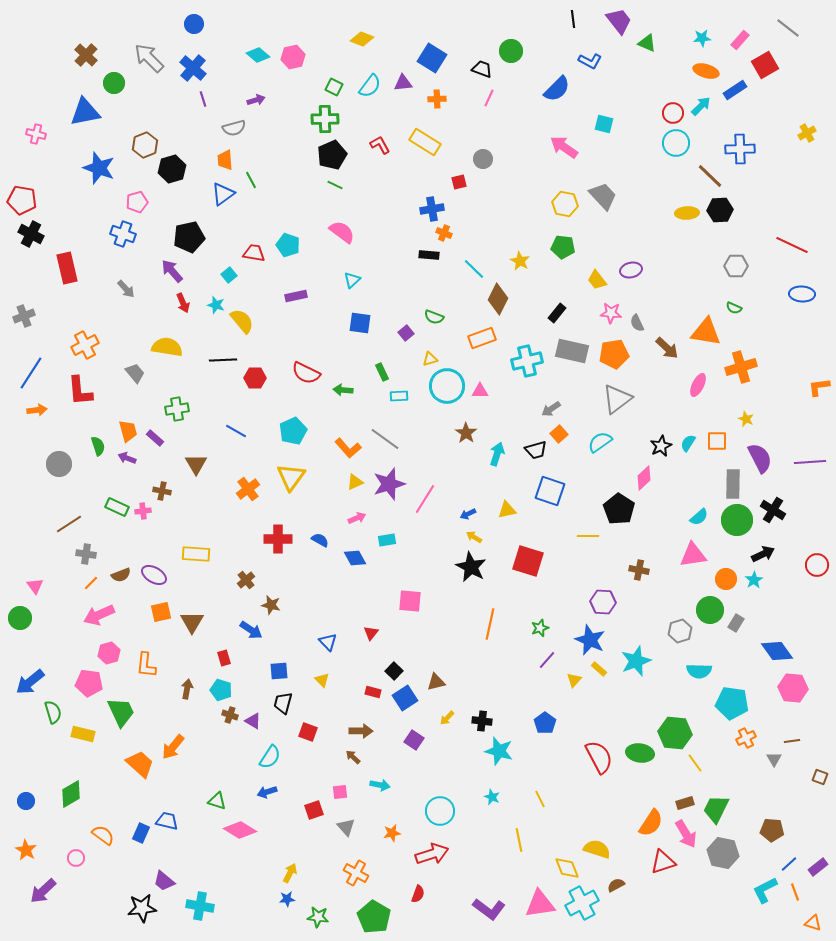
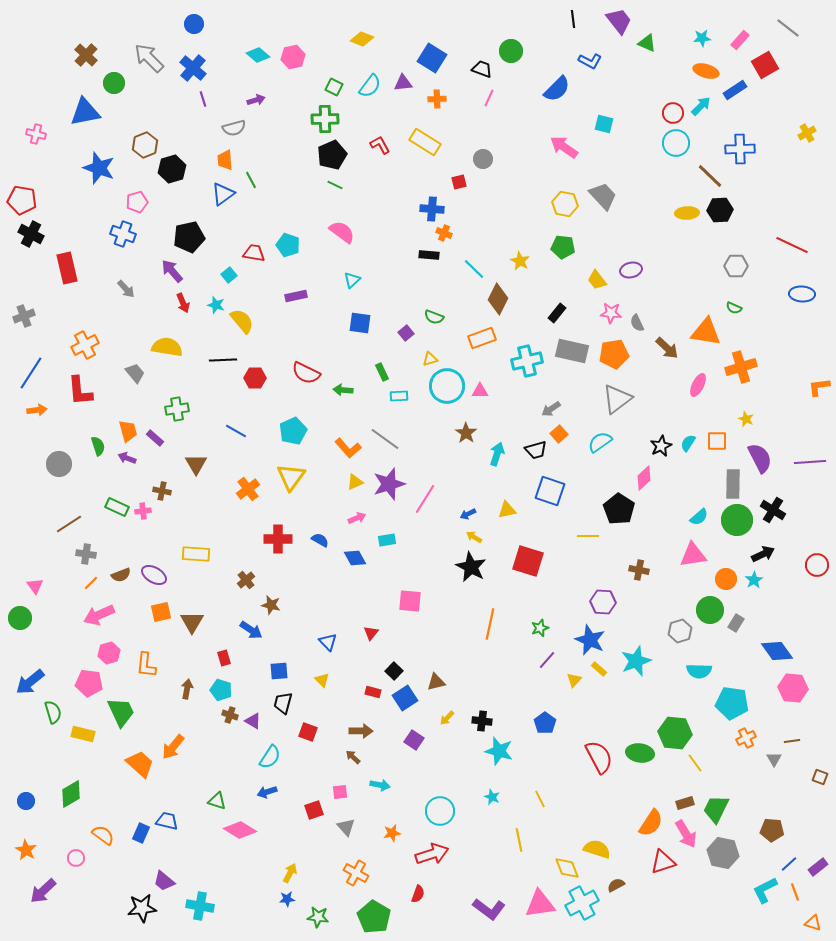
blue cross at (432, 209): rotated 15 degrees clockwise
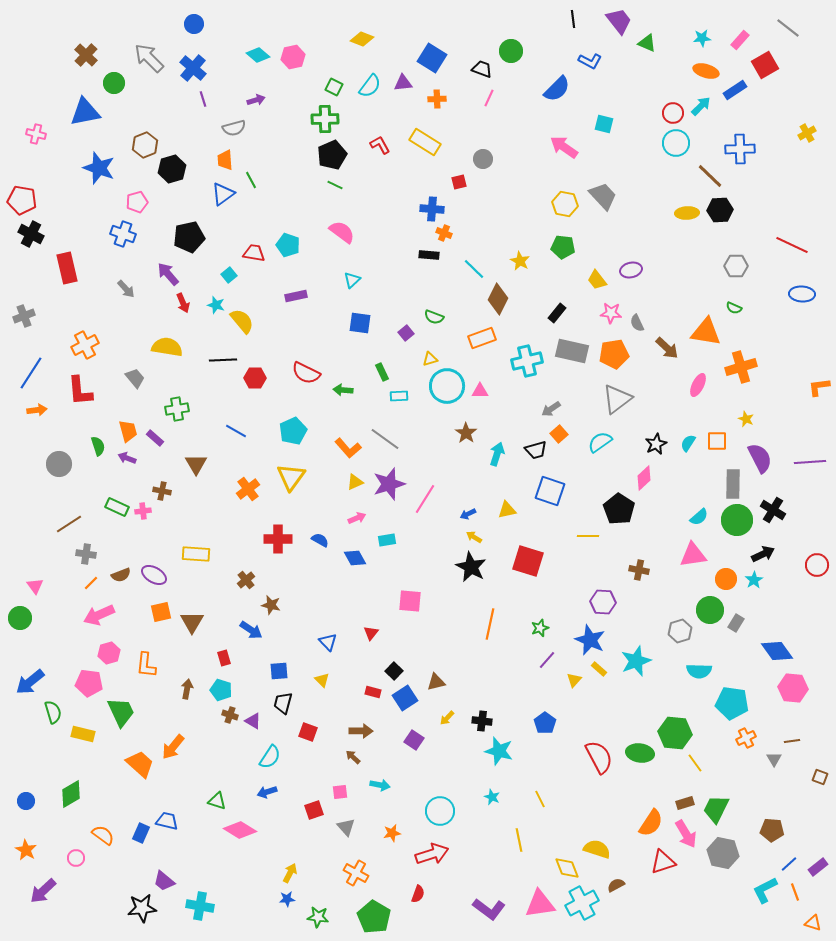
purple arrow at (172, 271): moved 4 px left, 3 px down
gray trapezoid at (135, 373): moved 5 px down
black star at (661, 446): moved 5 px left, 2 px up
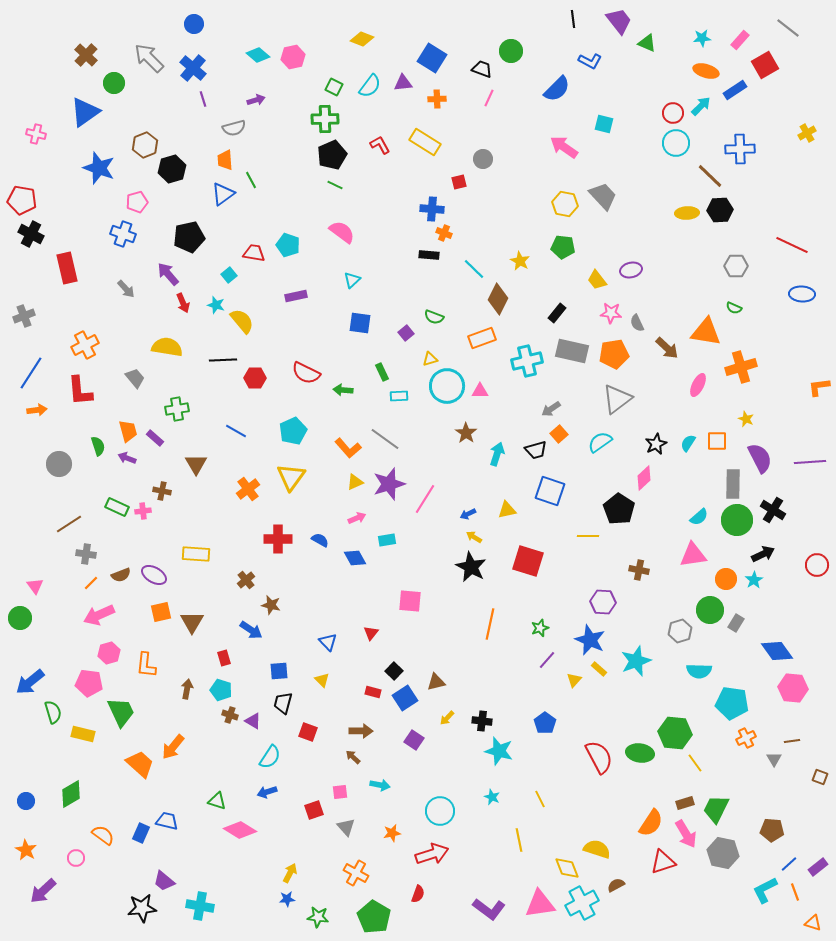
blue triangle at (85, 112): rotated 24 degrees counterclockwise
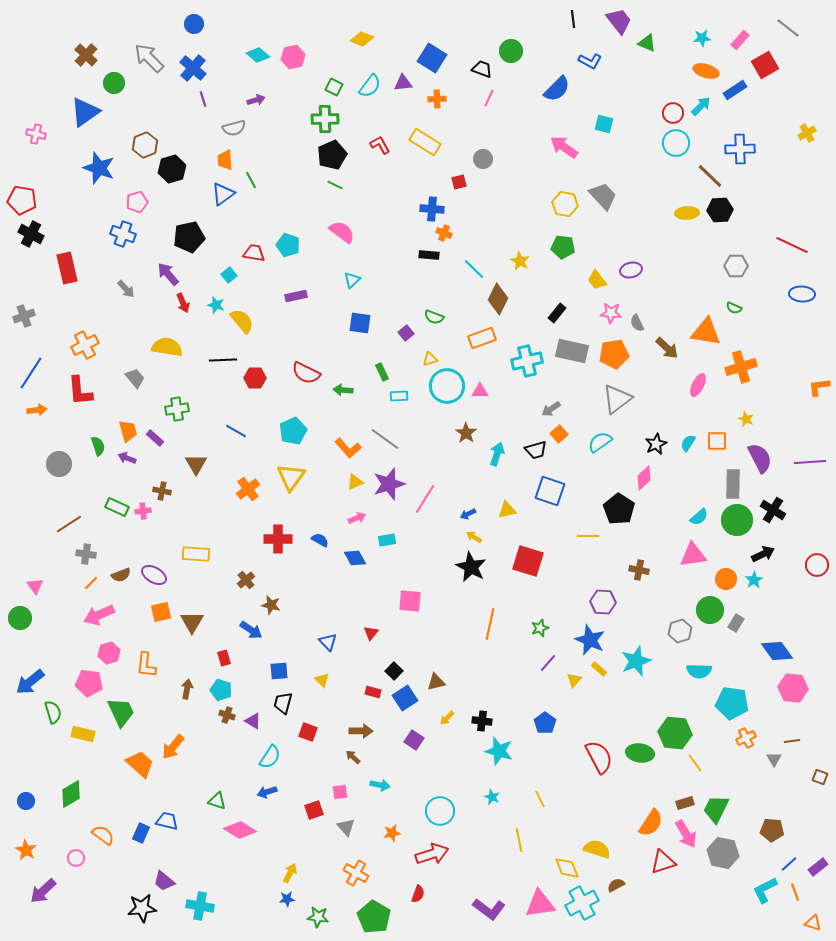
purple line at (547, 660): moved 1 px right, 3 px down
brown cross at (230, 715): moved 3 px left
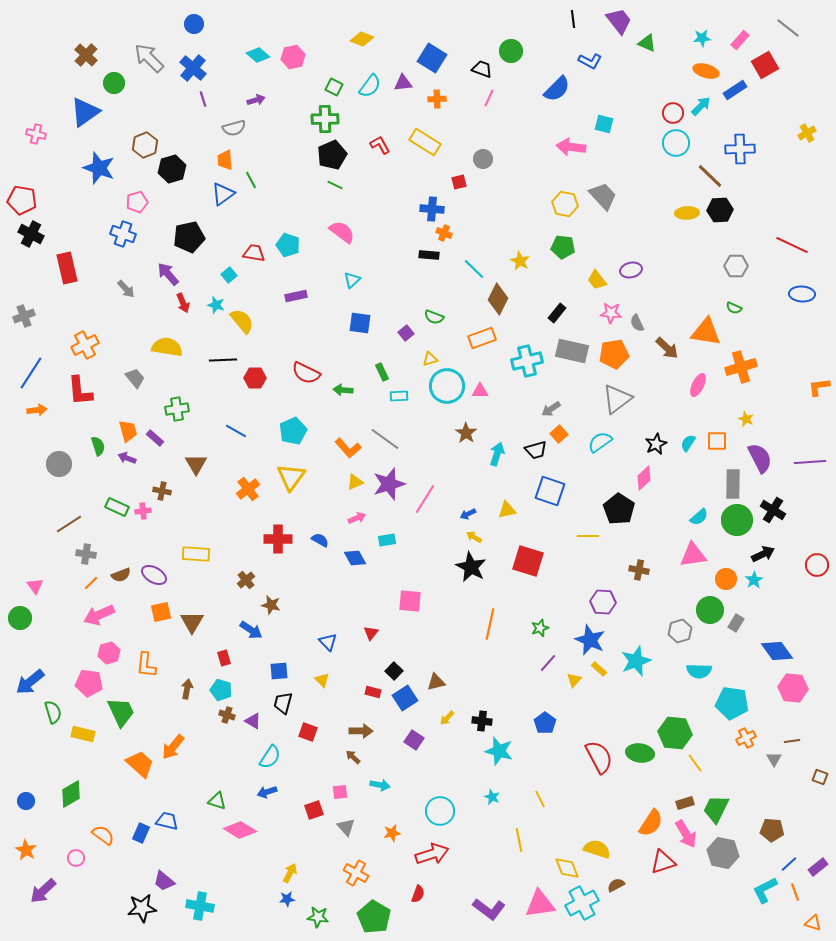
pink arrow at (564, 147): moved 7 px right; rotated 28 degrees counterclockwise
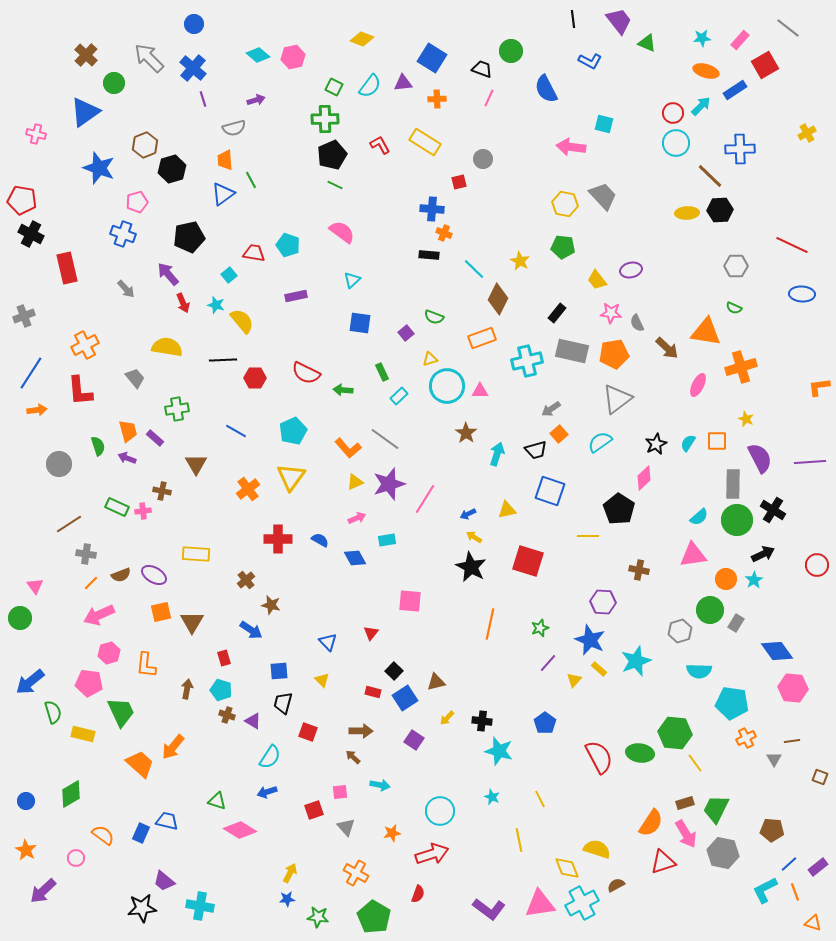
blue semicircle at (557, 89): moved 11 px left; rotated 108 degrees clockwise
cyan rectangle at (399, 396): rotated 42 degrees counterclockwise
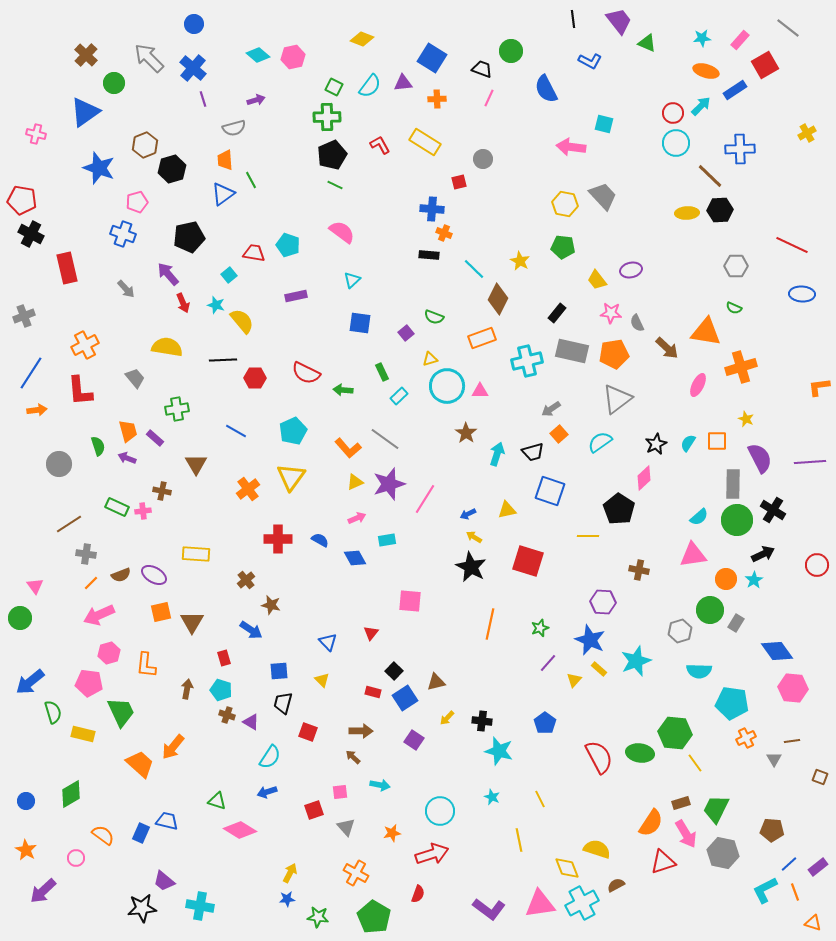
green cross at (325, 119): moved 2 px right, 2 px up
black trapezoid at (536, 450): moved 3 px left, 2 px down
purple triangle at (253, 721): moved 2 px left, 1 px down
brown rectangle at (685, 803): moved 4 px left
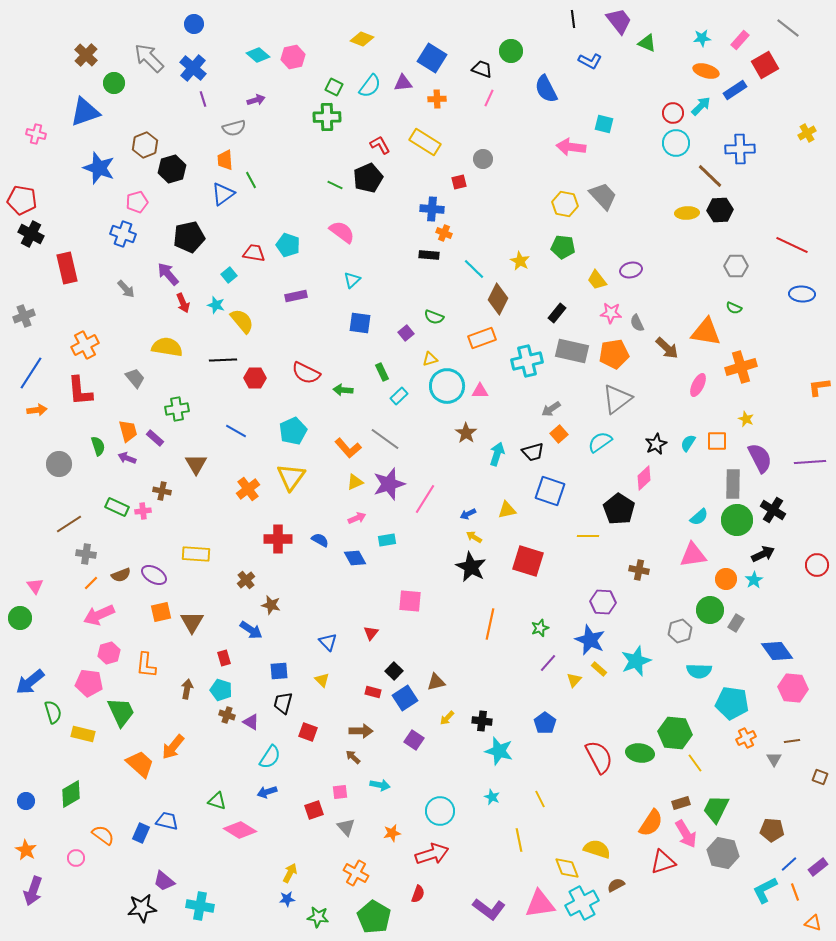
blue triangle at (85, 112): rotated 16 degrees clockwise
black pentagon at (332, 155): moved 36 px right, 23 px down
purple arrow at (43, 891): moved 10 px left; rotated 28 degrees counterclockwise
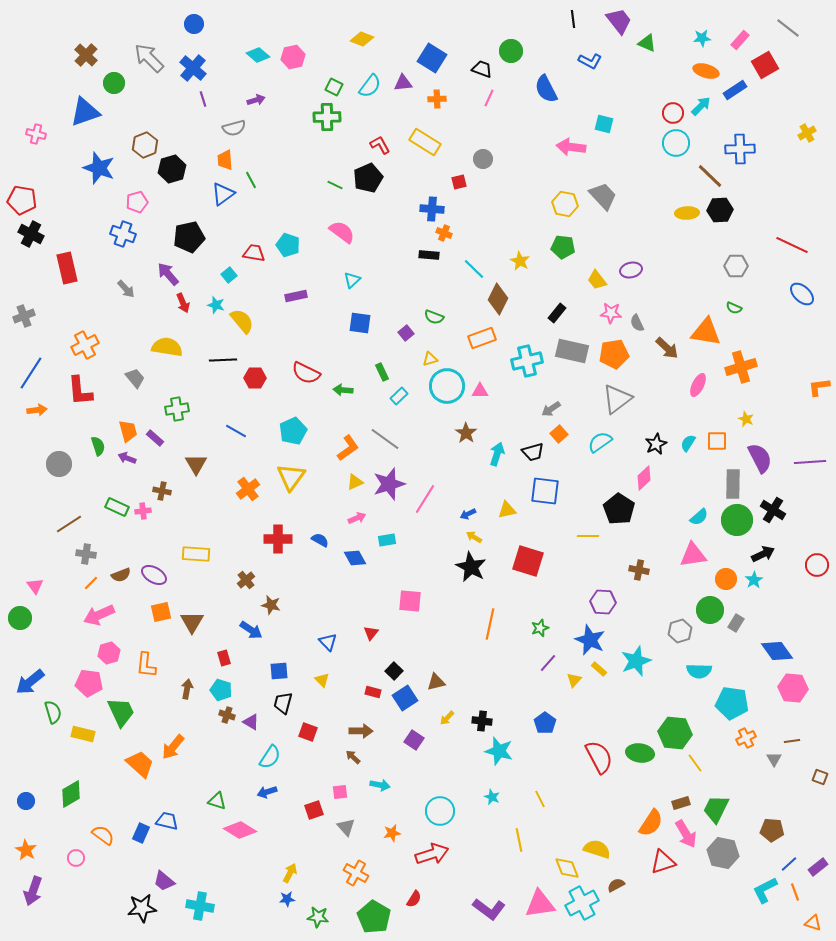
blue ellipse at (802, 294): rotated 40 degrees clockwise
orange L-shape at (348, 448): rotated 84 degrees counterclockwise
blue square at (550, 491): moved 5 px left; rotated 12 degrees counterclockwise
red semicircle at (418, 894): moved 4 px left, 5 px down; rotated 12 degrees clockwise
